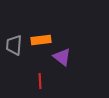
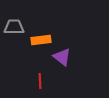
gray trapezoid: moved 18 px up; rotated 85 degrees clockwise
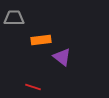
gray trapezoid: moved 9 px up
red line: moved 7 px left, 6 px down; rotated 70 degrees counterclockwise
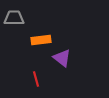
purple triangle: moved 1 px down
red line: moved 3 px right, 8 px up; rotated 56 degrees clockwise
